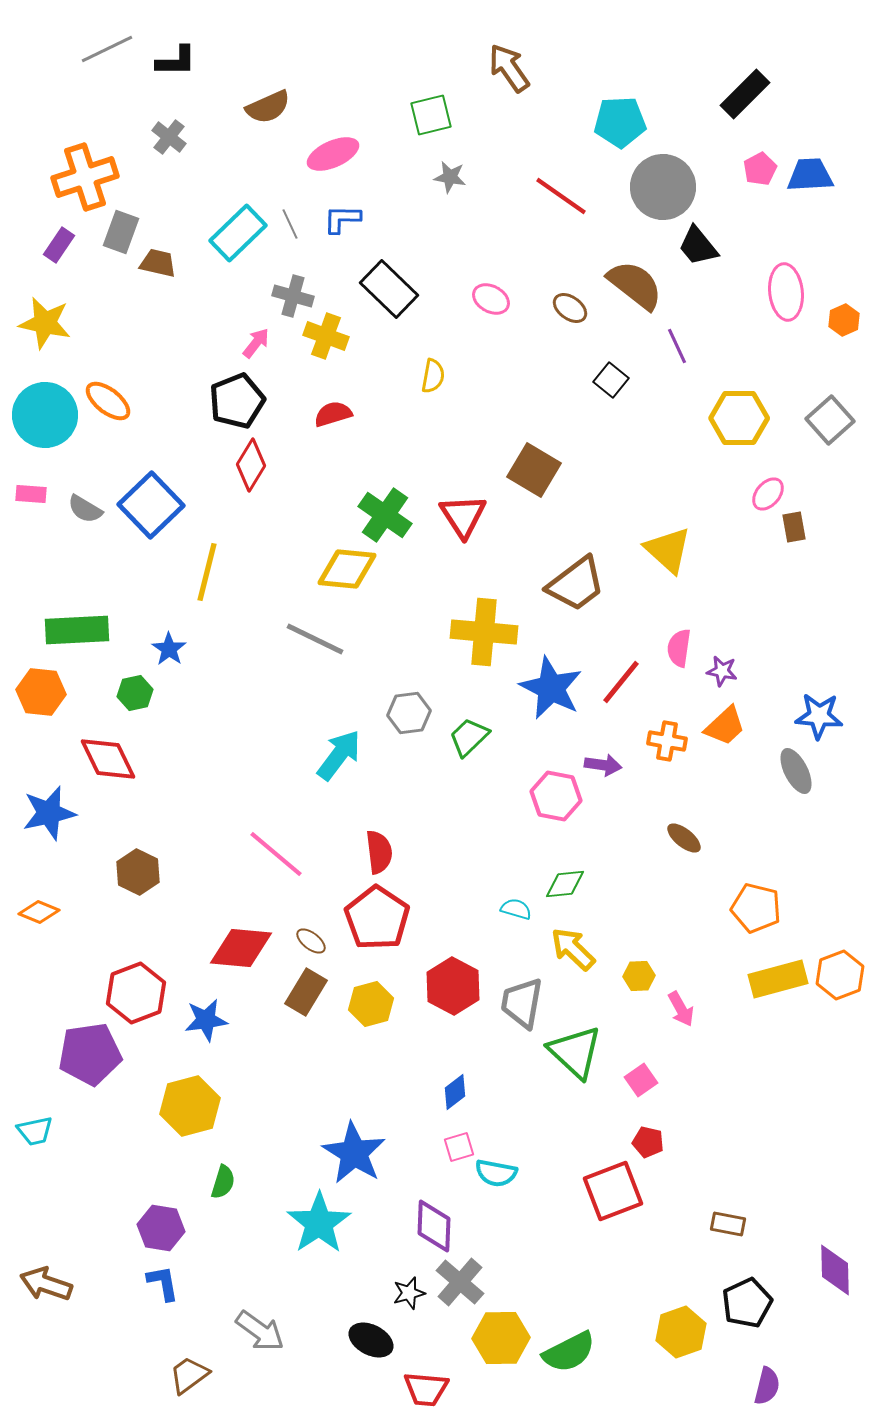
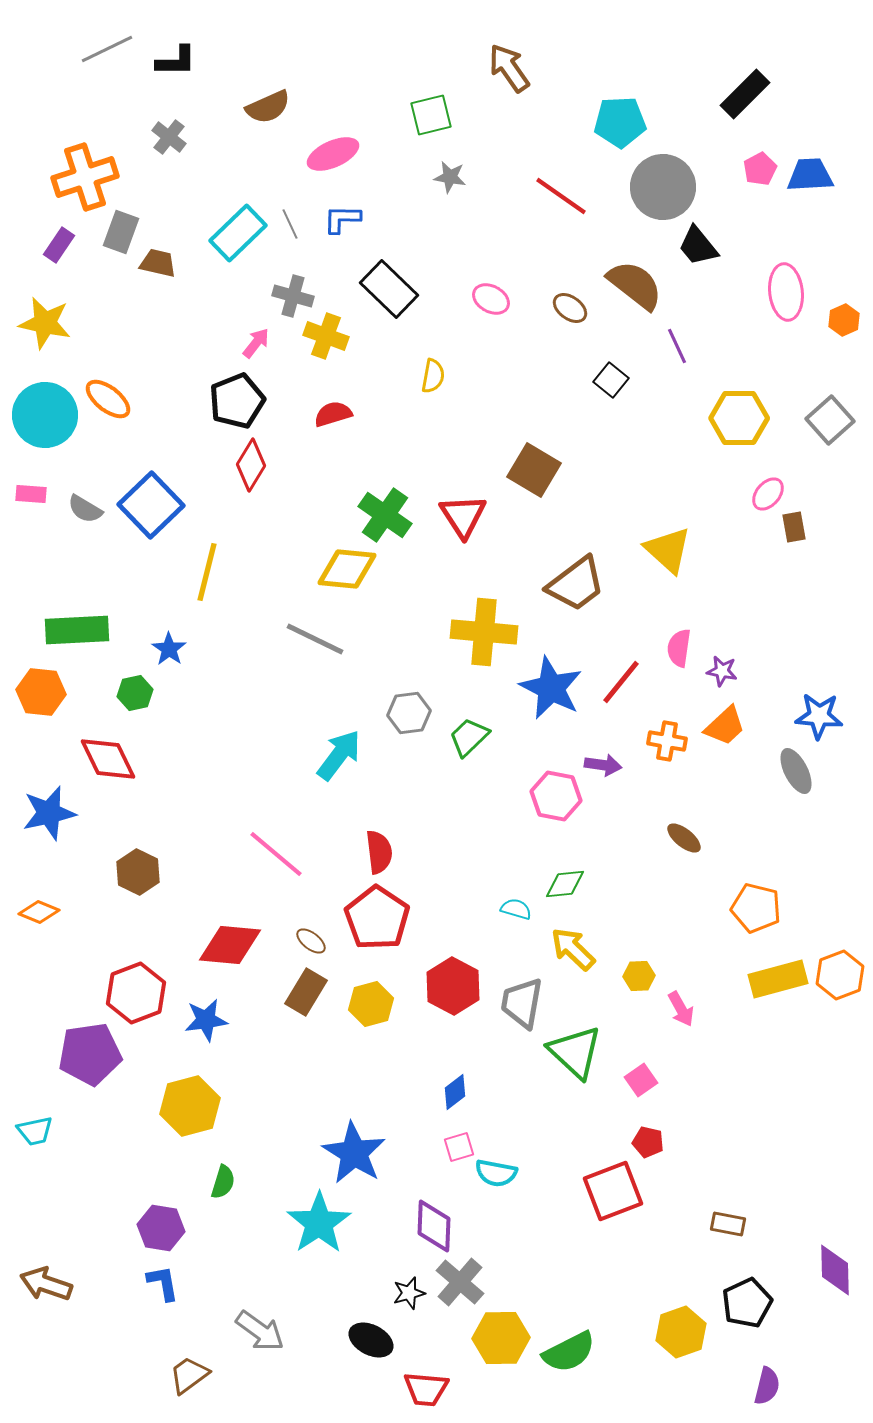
orange ellipse at (108, 401): moved 2 px up
red diamond at (241, 948): moved 11 px left, 3 px up
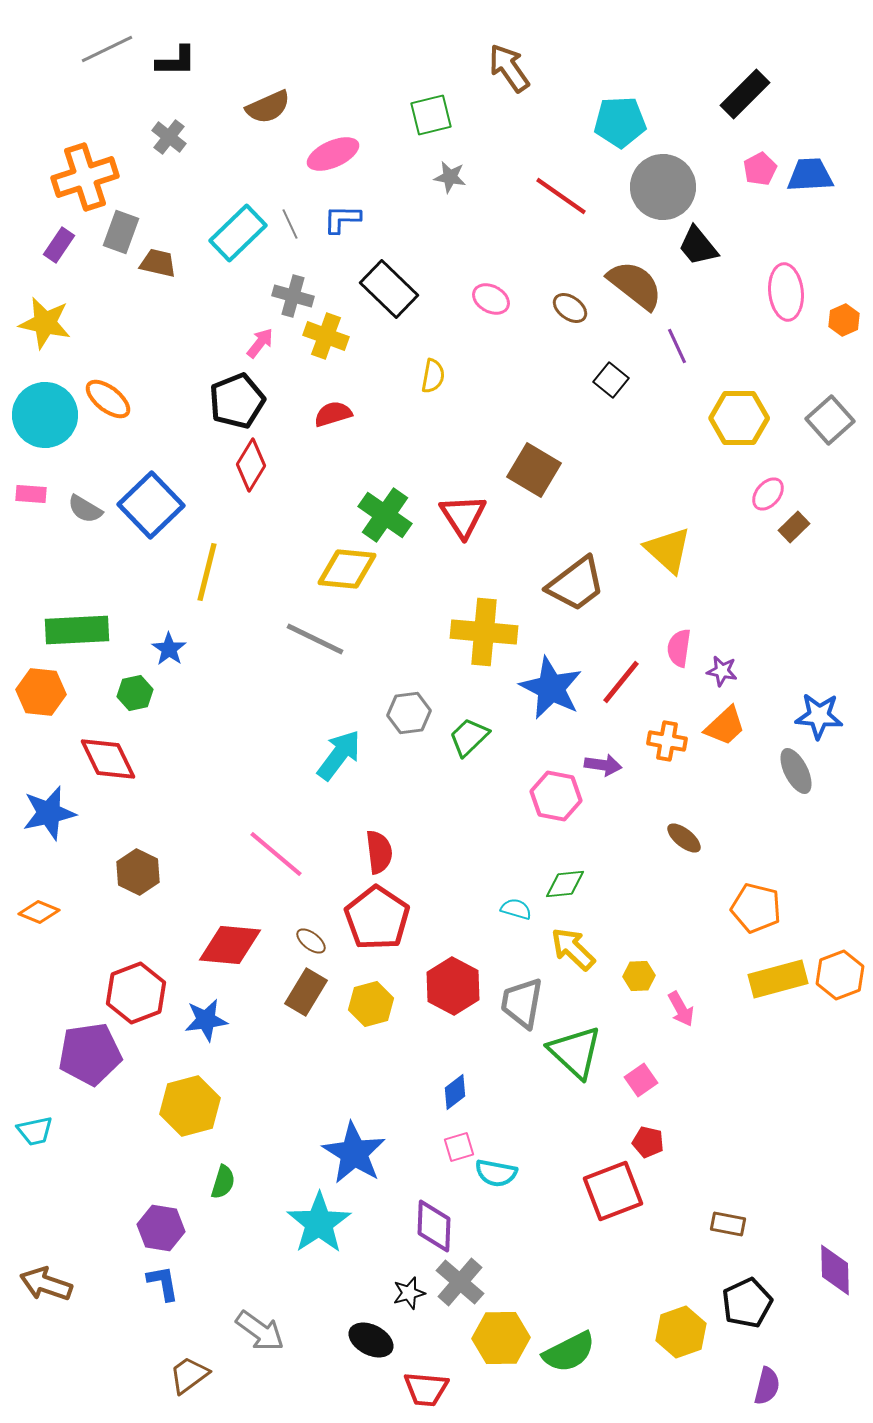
pink arrow at (256, 343): moved 4 px right
brown rectangle at (794, 527): rotated 56 degrees clockwise
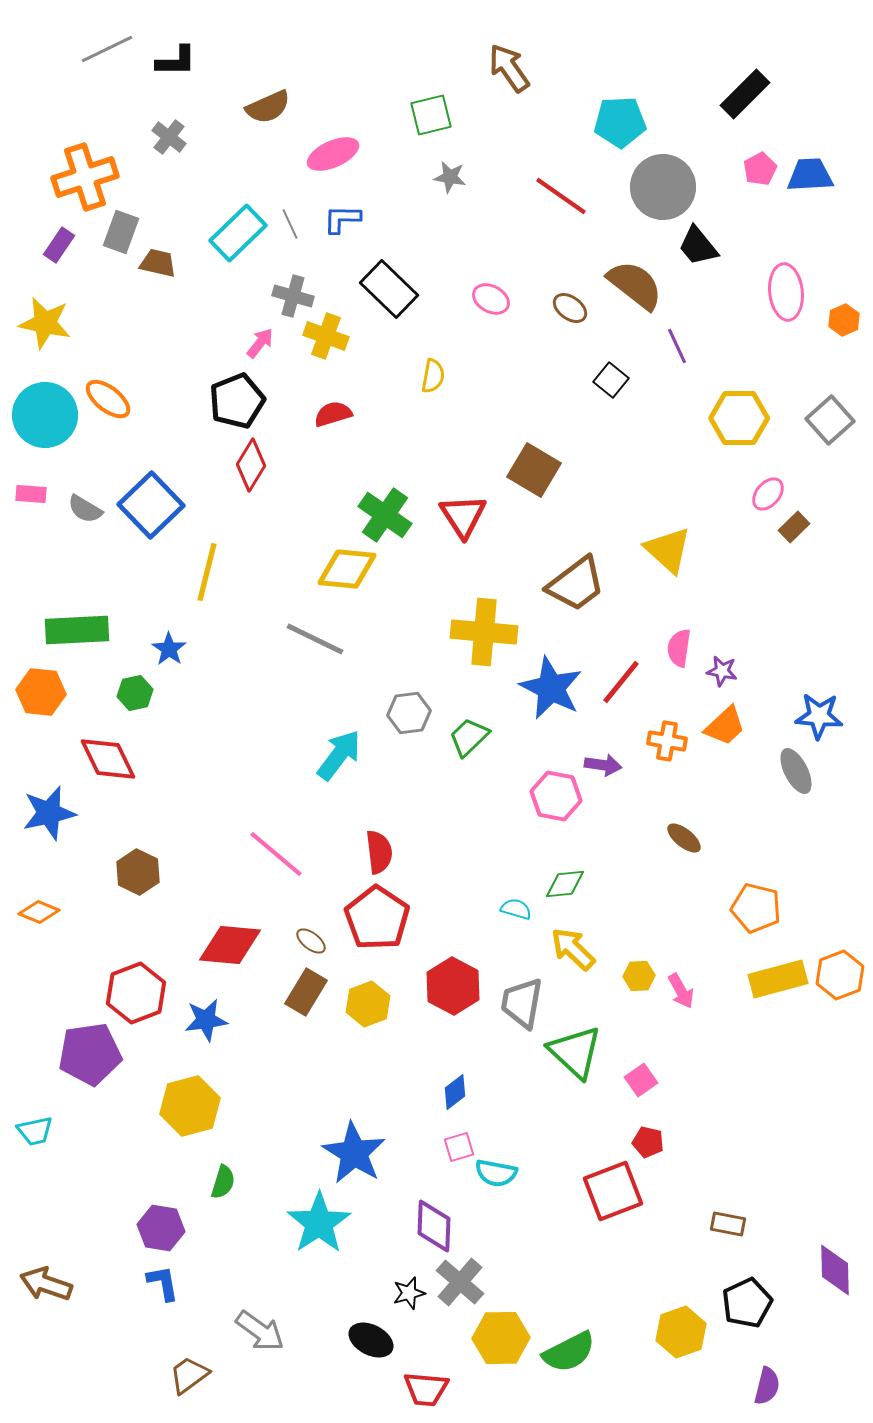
yellow hexagon at (371, 1004): moved 3 px left; rotated 6 degrees counterclockwise
pink arrow at (681, 1009): moved 18 px up
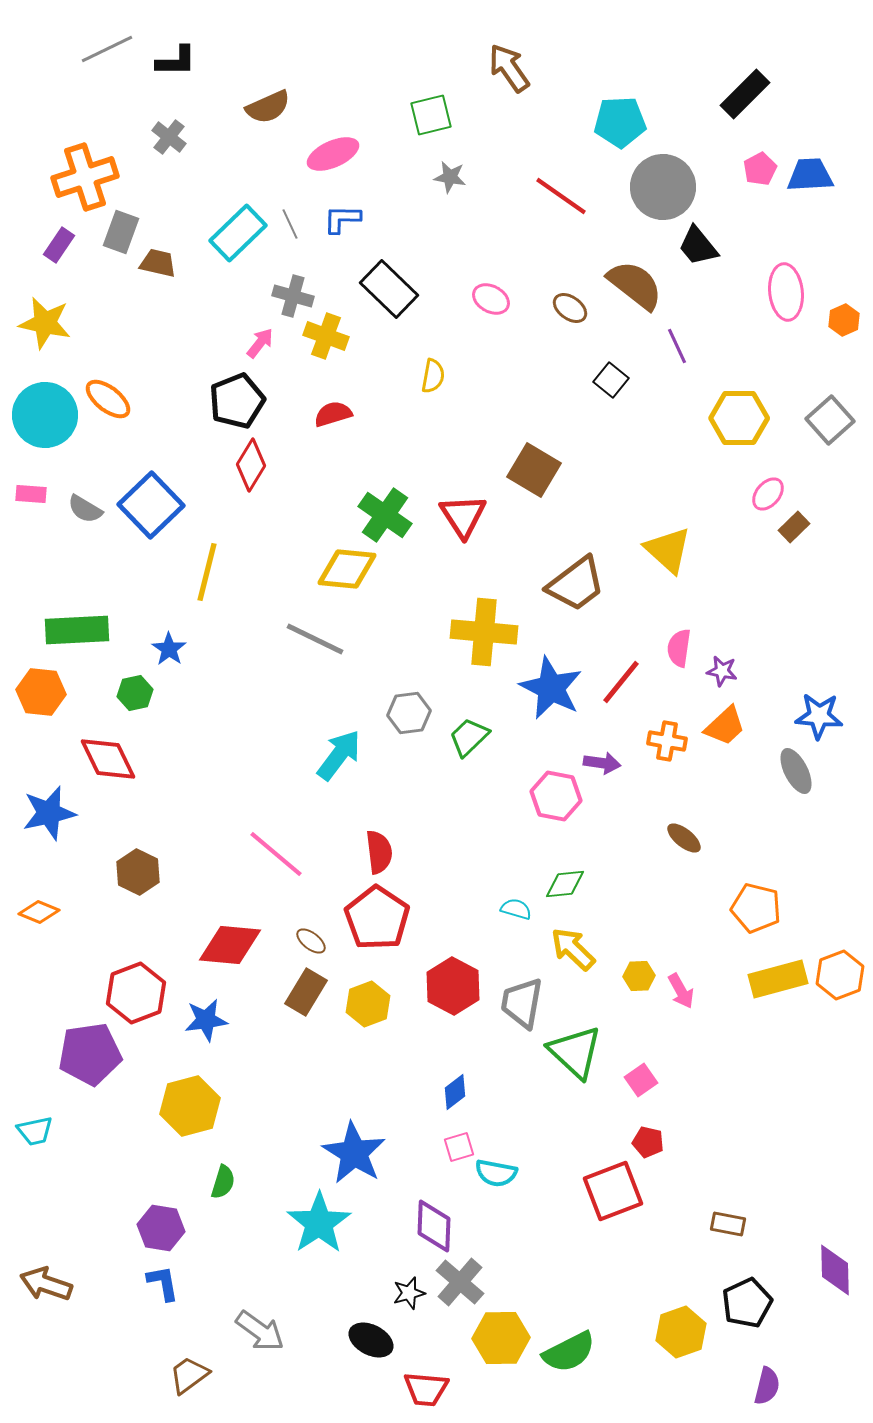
purple arrow at (603, 765): moved 1 px left, 2 px up
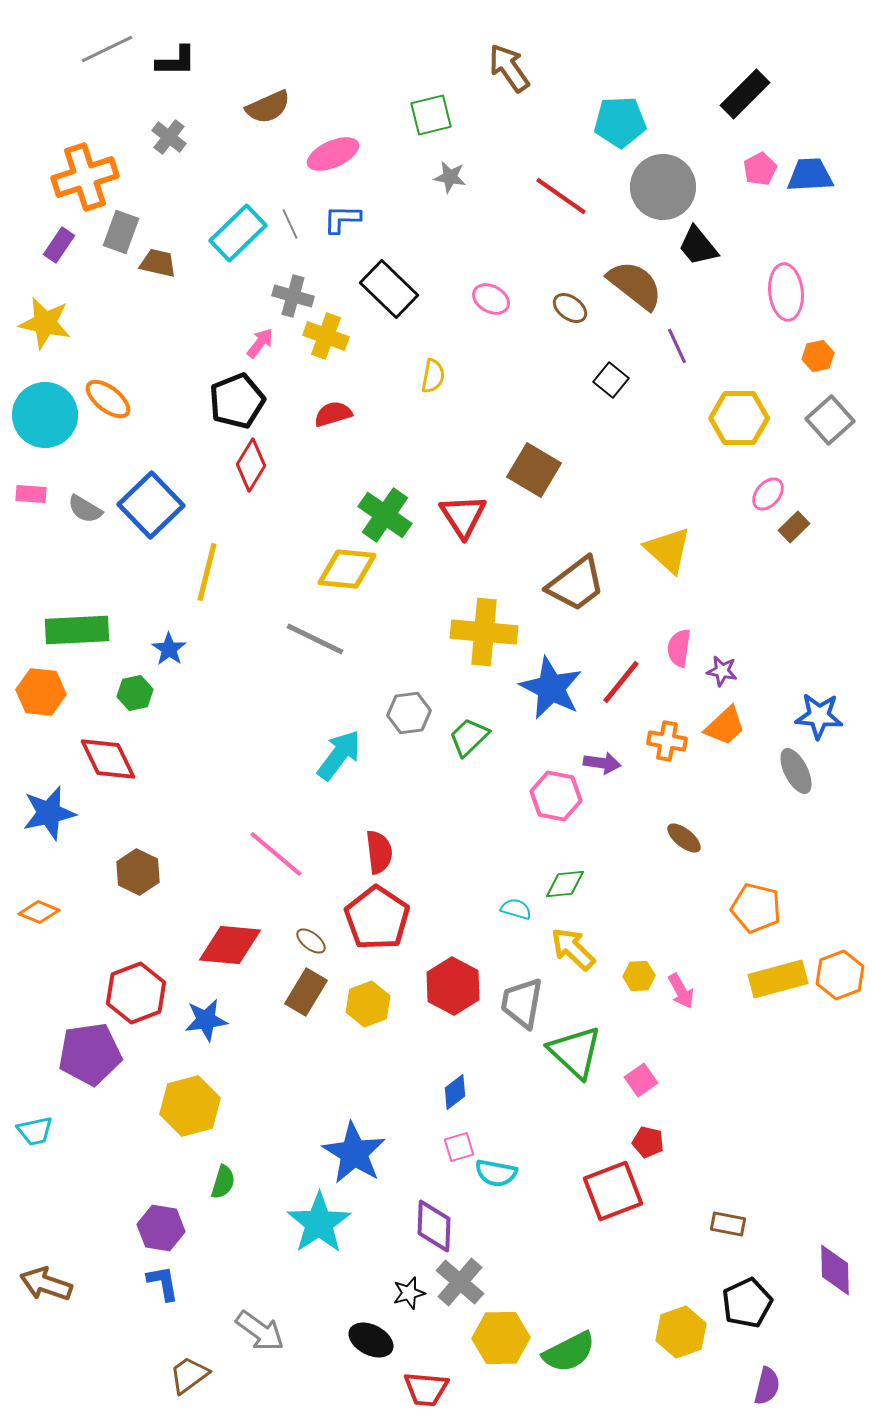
orange hexagon at (844, 320): moved 26 px left, 36 px down; rotated 12 degrees clockwise
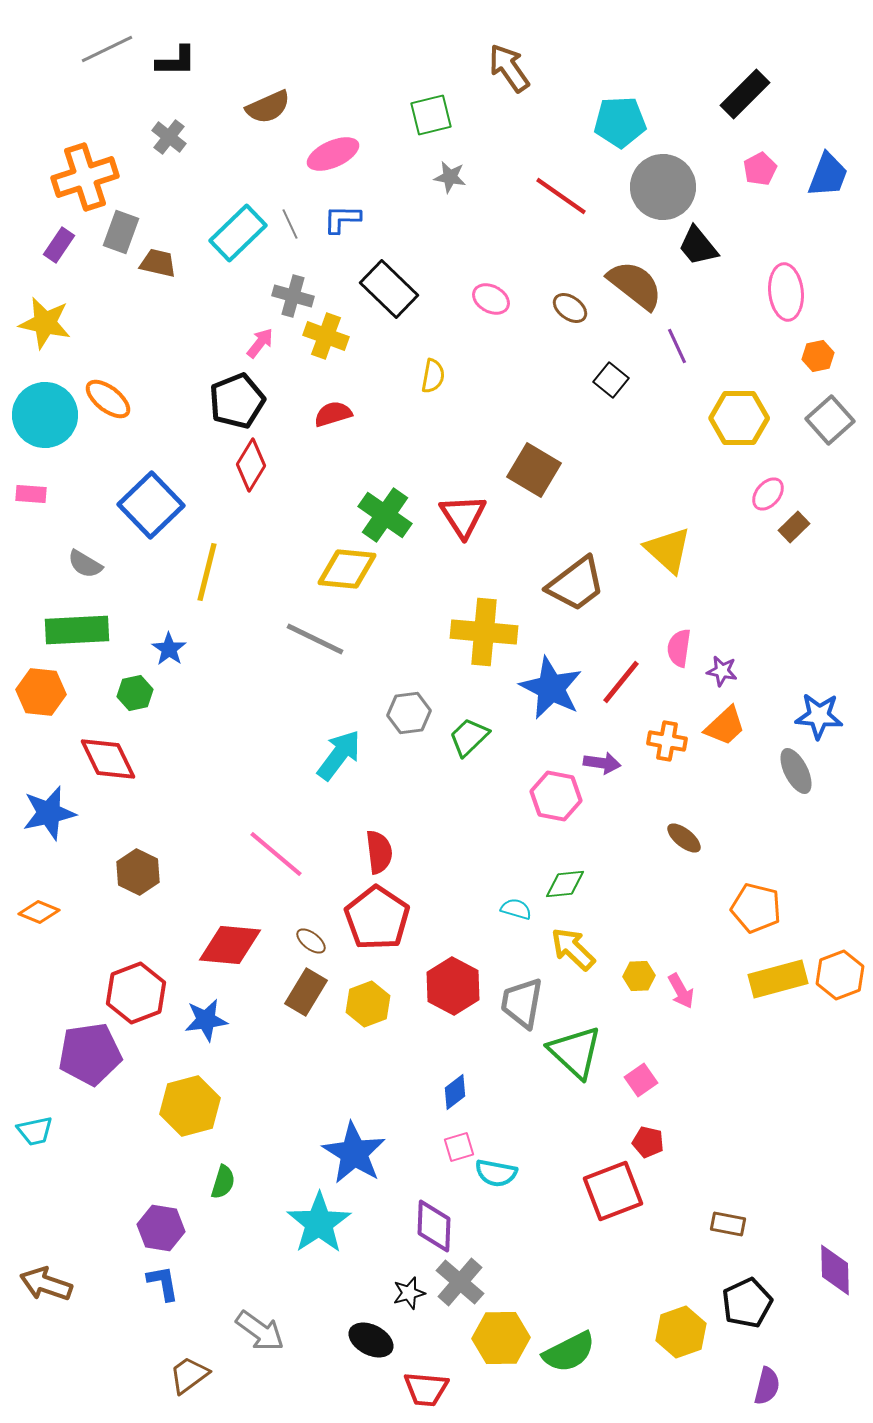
blue trapezoid at (810, 175): moved 18 px right; rotated 114 degrees clockwise
gray semicircle at (85, 509): moved 55 px down
